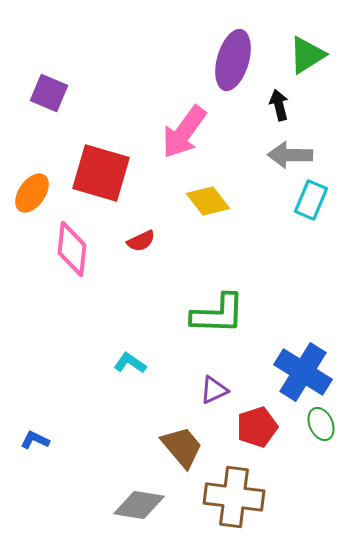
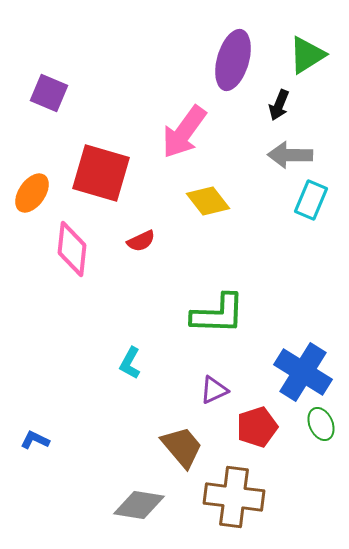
black arrow: rotated 144 degrees counterclockwise
cyan L-shape: rotated 96 degrees counterclockwise
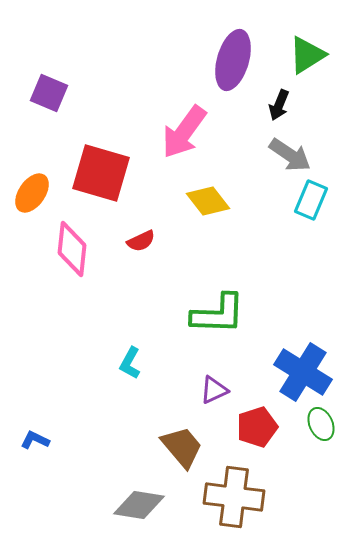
gray arrow: rotated 147 degrees counterclockwise
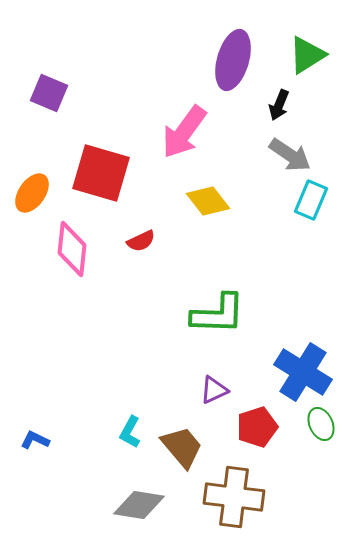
cyan L-shape: moved 69 px down
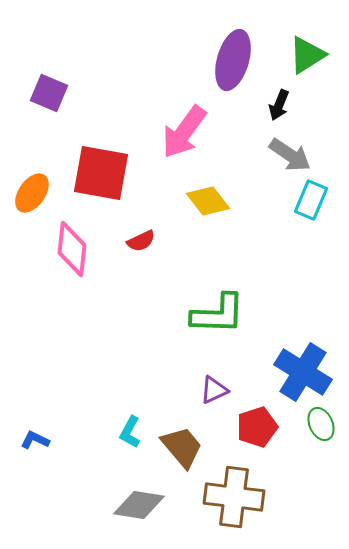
red square: rotated 6 degrees counterclockwise
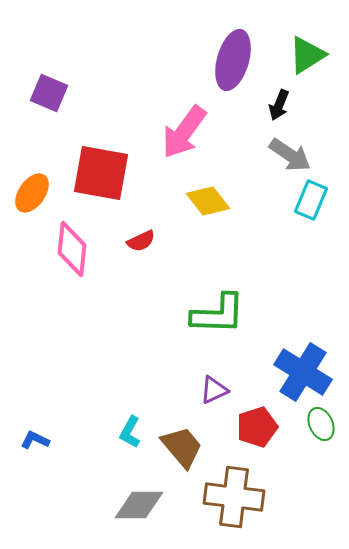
gray diamond: rotated 9 degrees counterclockwise
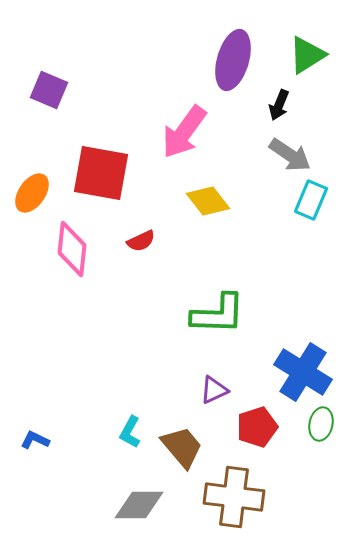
purple square: moved 3 px up
green ellipse: rotated 36 degrees clockwise
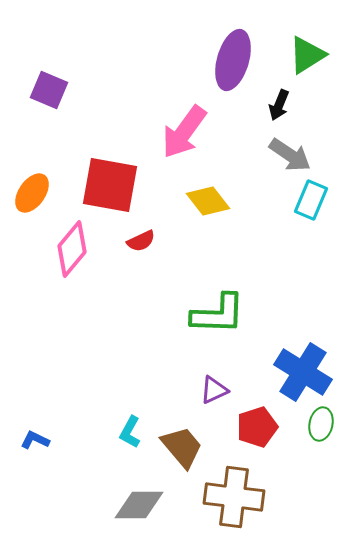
red square: moved 9 px right, 12 px down
pink diamond: rotated 34 degrees clockwise
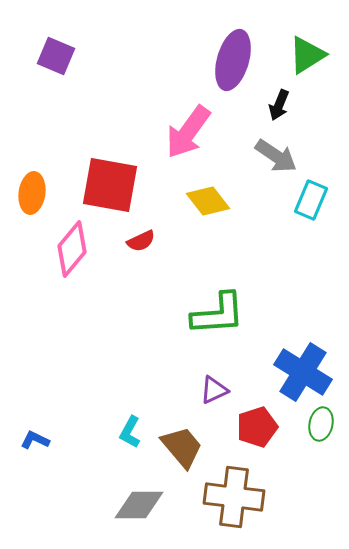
purple square: moved 7 px right, 34 px up
pink arrow: moved 4 px right
gray arrow: moved 14 px left, 1 px down
orange ellipse: rotated 27 degrees counterclockwise
green L-shape: rotated 6 degrees counterclockwise
